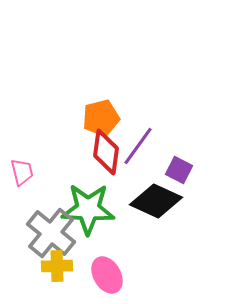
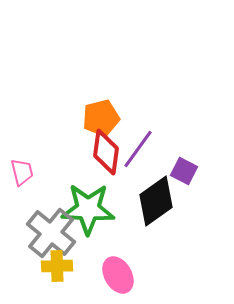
purple line: moved 3 px down
purple square: moved 5 px right, 1 px down
black diamond: rotated 60 degrees counterclockwise
pink ellipse: moved 11 px right
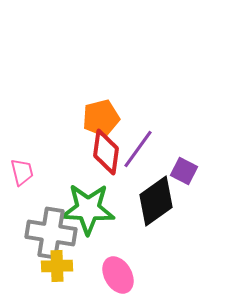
gray cross: rotated 30 degrees counterclockwise
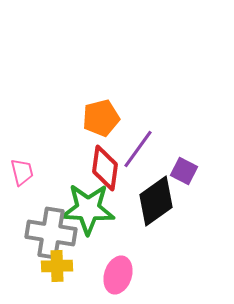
red diamond: moved 1 px left, 16 px down
pink ellipse: rotated 48 degrees clockwise
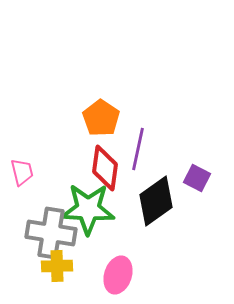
orange pentagon: rotated 24 degrees counterclockwise
purple line: rotated 24 degrees counterclockwise
purple square: moved 13 px right, 7 px down
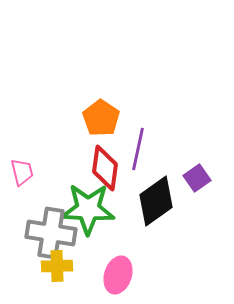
purple square: rotated 28 degrees clockwise
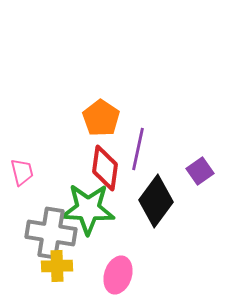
purple square: moved 3 px right, 7 px up
black diamond: rotated 18 degrees counterclockwise
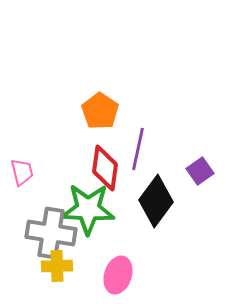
orange pentagon: moved 1 px left, 7 px up
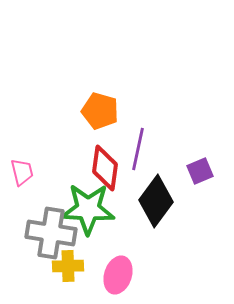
orange pentagon: rotated 18 degrees counterclockwise
purple square: rotated 12 degrees clockwise
yellow cross: moved 11 px right
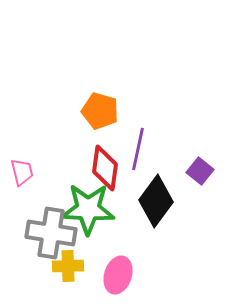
purple square: rotated 28 degrees counterclockwise
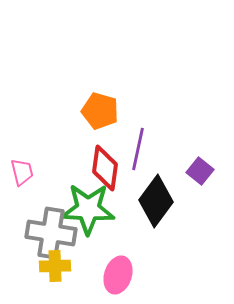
yellow cross: moved 13 px left
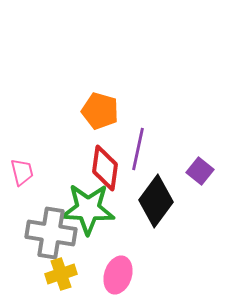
yellow cross: moved 6 px right, 8 px down; rotated 16 degrees counterclockwise
